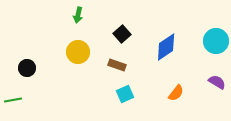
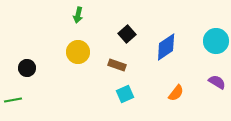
black square: moved 5 px right
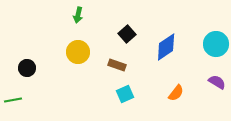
cyan circle: moved 3 px down
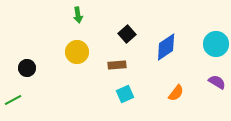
green arrow: rotated 21 degrees counterclockwise
yellow circle: moved 1 px left
brown rectangle: rotated 24 degrees counterclockwise
green line: rotated 18 degrees counterclockwise
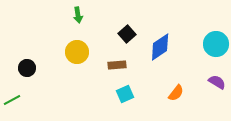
blue diamond: moved 6 px left
green line: moved 1 px left
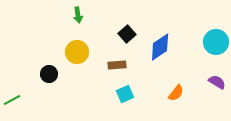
cyan circle: moved 2 px up
black circle: moved 22 px right, 6 px down
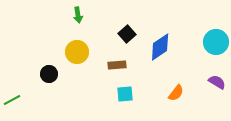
cyan square: rotated 18 degrees clockwise
